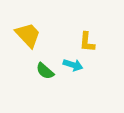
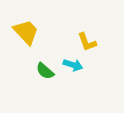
yellow trapezoid: moved 2 px left, 3 px up
yellow L-shape: rotated 25 degrees counterclockwise
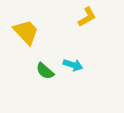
yellow L-shape: moved 25 px up; rotated 100 degrees counterclockwise
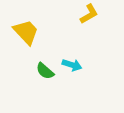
yellow L-shape: moved 2 px right, 3 px up
cyan arrow: moved 1 px left
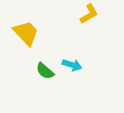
yellow trapezoid: moved 1 px down
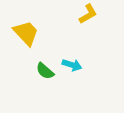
yellow L-shape: moved 1 px left
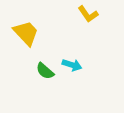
yellow L-shape: rotated 85 degrees clockwise
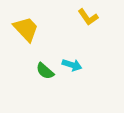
yellow L-shape: moved 3 px down
yellow trapezoid: moved 4 px up
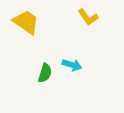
yellow trapezoid: moved 7 px up; rotated 12 degrees counterclockwise
green semicircle: moved 2 px down; rotated 114 degrees counterclockwise
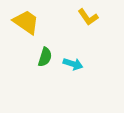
cyan arrow: moved 1 px right, 1 px up
green semicircle: moved 16 px up
